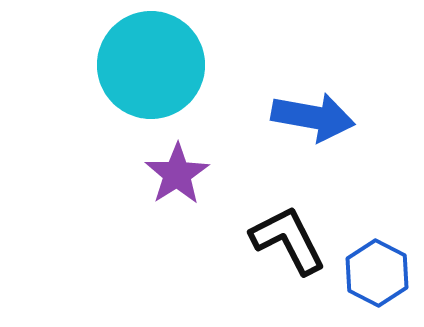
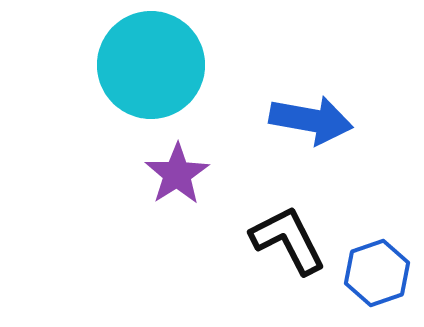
blue arrow: moved 2 px left, 3 px down
blue hexagon: rotated 14 degrees clockwise
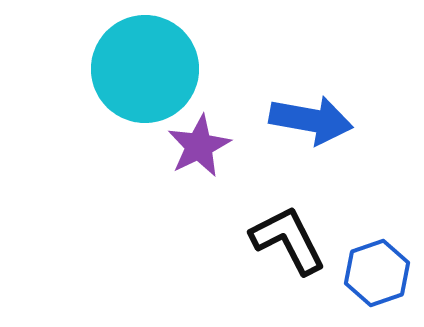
cyan circle: moved 6 px left, 4 px down
purple star: moved 22 px right, 28 px up; rotated 6 degrees clockwise
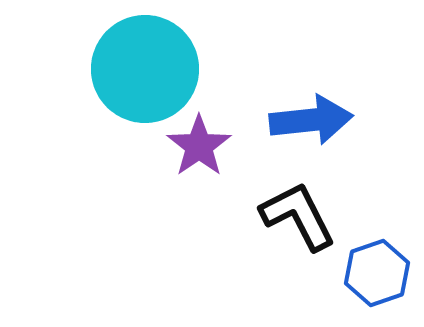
blue arrow: rotated 16 degrees counterclockwise
purple star: rotated 8 degrees counterclockwise
black L-shape: moved 10 px right, 24 px up
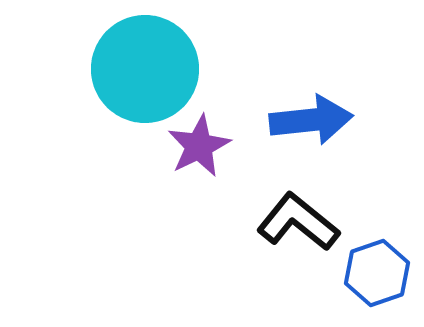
purple star: rotated 8 degrees clockwise
black L-shape: moved 6 px down; rotated 24 degrees counterclockwise
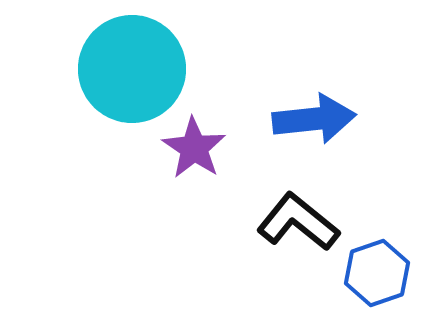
cyan circle: moved 13 px left
blue arrow: moved 3 px right, 1 px up
purple star: moved 5 px left, 2 px down; rotated 12 degrees counterclockwise
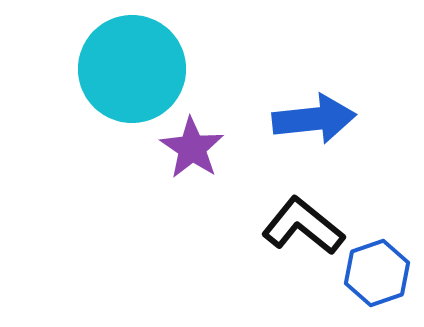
purple star: moved 2 px left
black L-shape: moved 5 px right, 4 px down
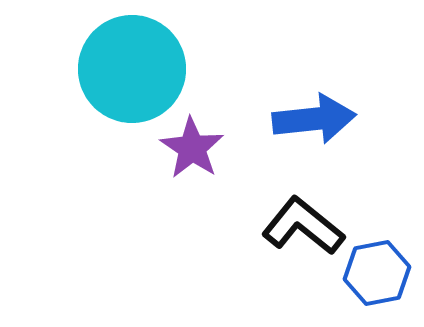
blue hexagon: rotated 8 degrees clockwise
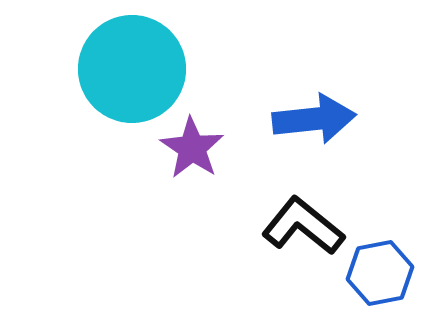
blue hexagon: moved 3 px right
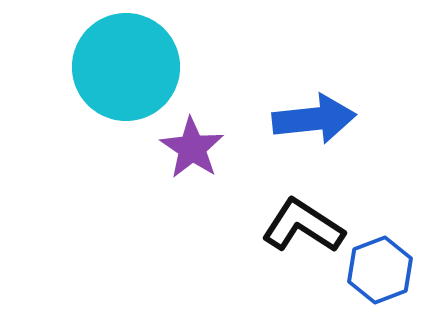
cyan circle: moved 6 px left, 2 px up
black L-shape: rotated 6 degrees counterclockwise
blue hexagon: moved 3 px up; rotated 10 degrees counterclockwise
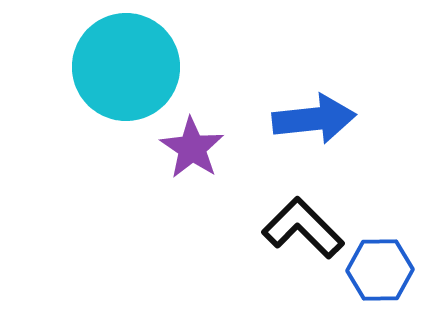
black L-shape: moved 2 px down; rotated 12 degrees clockwise
blue hexagon: rotated 20 degrees clockwise
